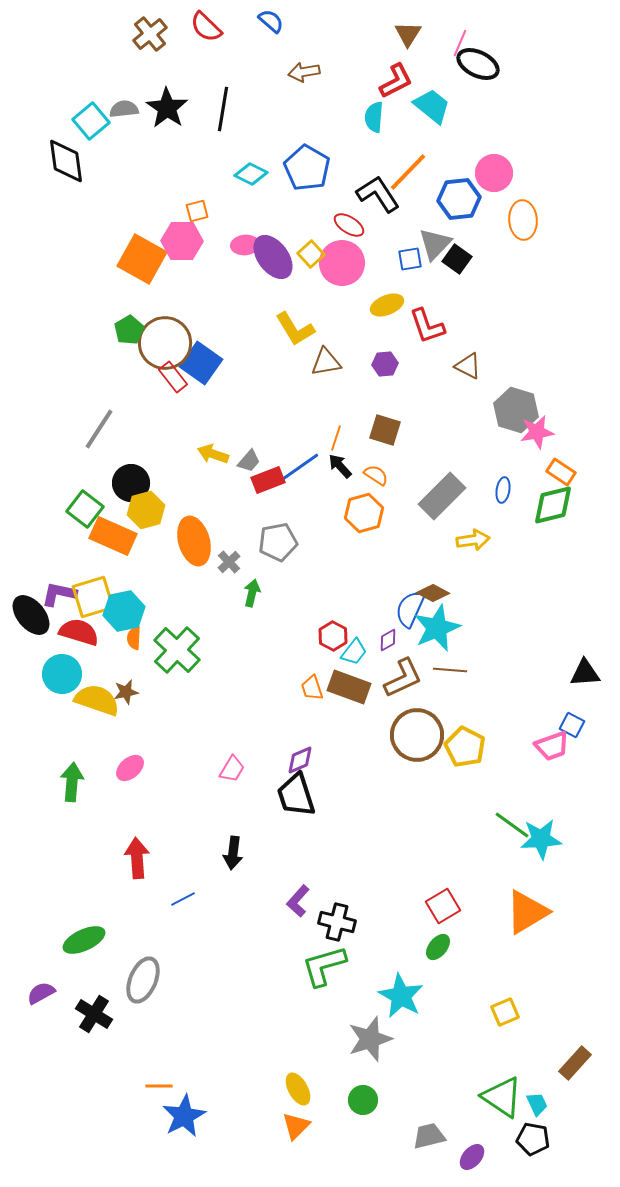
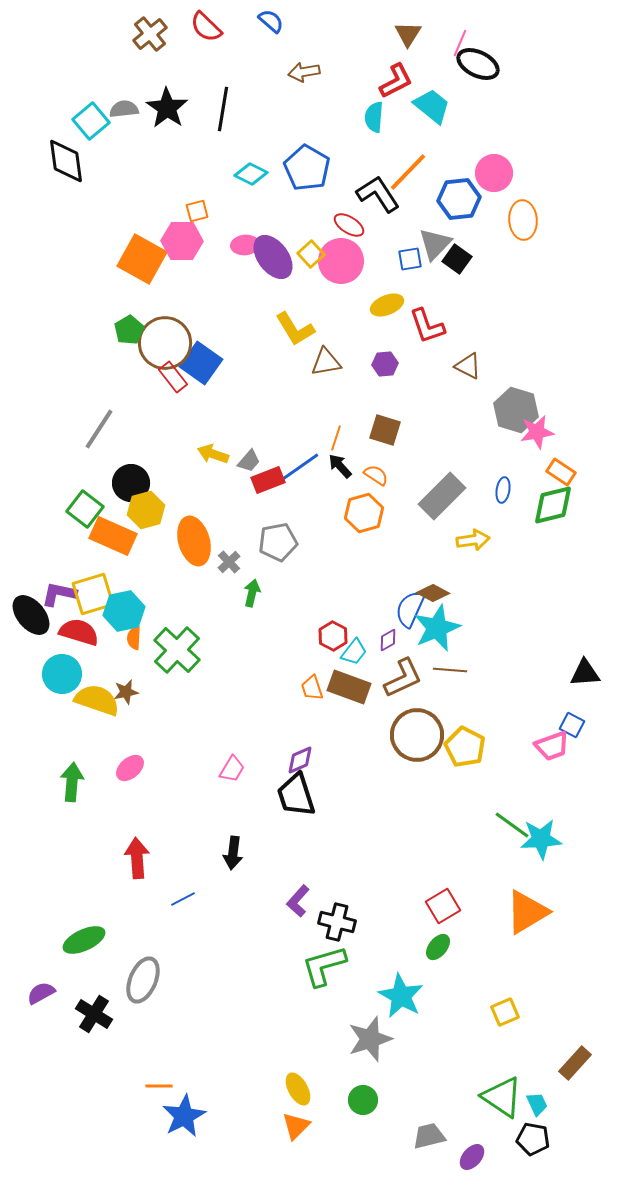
pink circle at (342, 263): moved 1 px left, 2 px up
yellow square at (93, 597): moved 3 px up
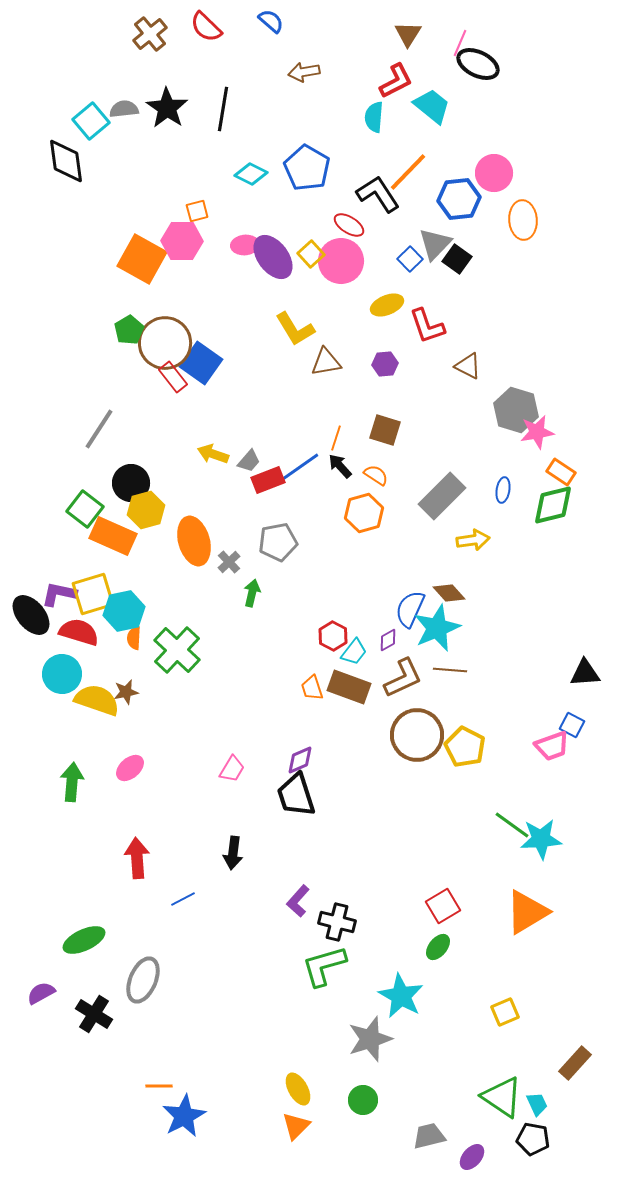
blue square at (410, 259): rotated 35 degrees counterclockwise
brown diamond at (433, 593): moved 16 px right; rotated 20 degrees clockwise
